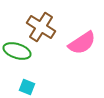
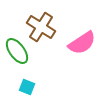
green ellipse: rotated 36 degrees clockwise
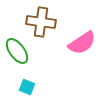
brown cross: moved 5 px up; rotated 24 degrees counterclockwise
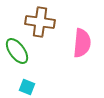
brown cross: moved 1 px left
pink semicircle: rotated 52 degrees counterclockwise
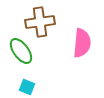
brown cross: rotated 16 degrees counterclockwise
green ellipse: moved 4 px right
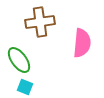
green ellipse: moved 2 px left, 9 px down
cyan square: moved 2 px left
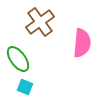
brown cross: rotated 28 degrees counterclockwise
green ellipse: moved 1 px left, 1 px up
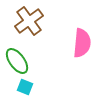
brown cross: moved 11 px left, 1 px up
green ellipse: moved 1 px left, 2 px down
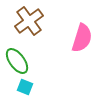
pink semicircle: moved 5 px up; rotated 12 degrees clockwise
